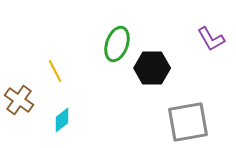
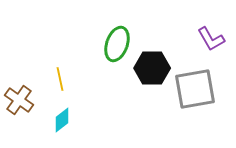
yellow line: moved 5 px right, 8 px down; rotated 15 degrees clockwise
gray square: moved 7 px right, 33 px up
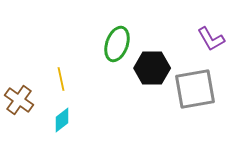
yellow line: moved 1 px right
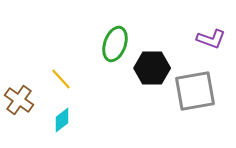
purple L-shape: rotated 40 degrees counterclockwise
green ellipse: moved 2 px left
yellow line: rotated 30 degrees counterclockwise
gray square: moved 2 px down
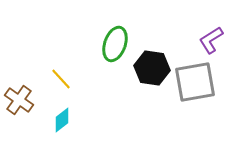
purple L-shape: moved 1 px down; rotated 128 degrees clockwise
black hexagon: rotated 8 degrees clockwise
gray square: moved 9 px up
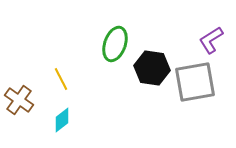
yellow line: rotated 15 degrees clockwise
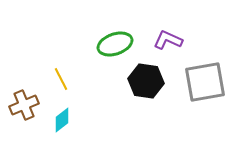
purple L-shape: moved 43 px left; rotated 56 degrees clockwise
green ellipse: rotated 52 degrees clockwise
black hexagon: moved 6 px left, 13 px down
gray square: moved 10 px right
brown cross: moved 5 px right, 5 px down; rotated 32 degrees clockwise
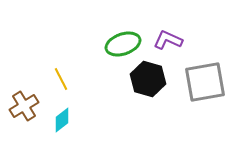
green ellipse: moved 8 px right
black hexagon: moved 2 px right, 2 px up; rotated 8 degrees clockwise
brown cross: moved 1 px down; rotated 8 degrees counterclockwise
